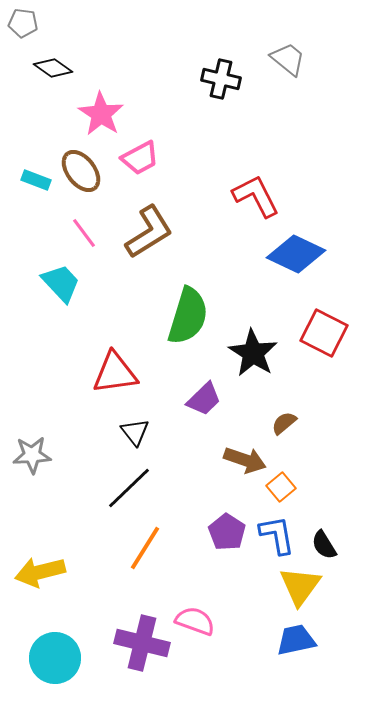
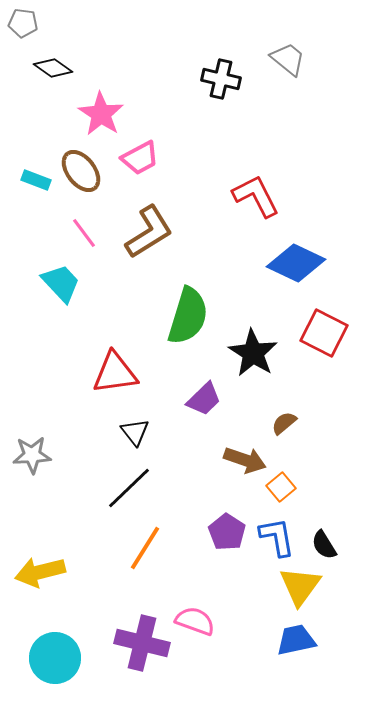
blue diamond: moved 9 px down
blue L-shape: moved 2 px down
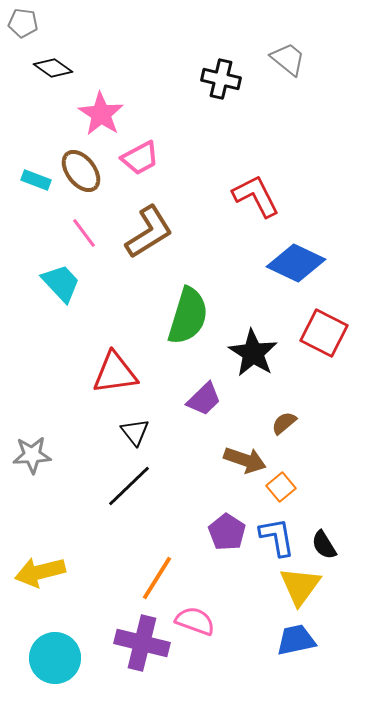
black line: moved 2 px up
orange line: moved 12 px right, 30 px down
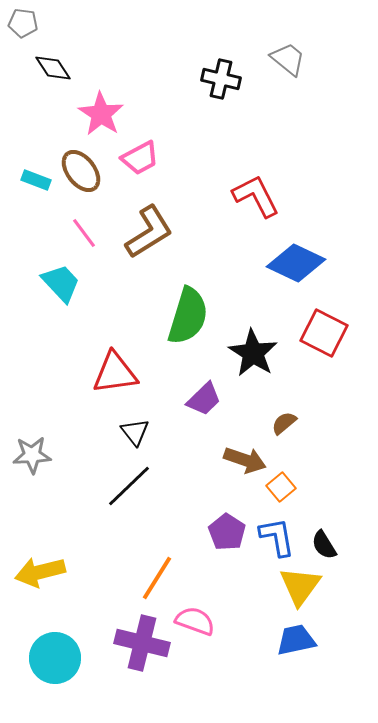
black diamond: rotated 21 degrees clockwise
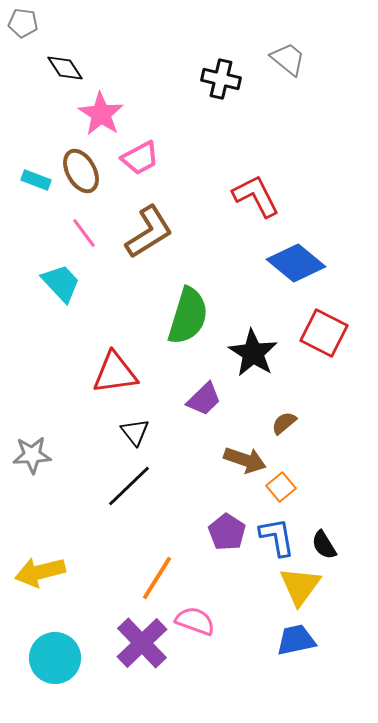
black diamond: moved 12 px right
brown ellipse: rotated 9 degrees clockwise
blue diamond: rotated 14 degrees clockwise
purple cross: rotated 32 degrees clockwise
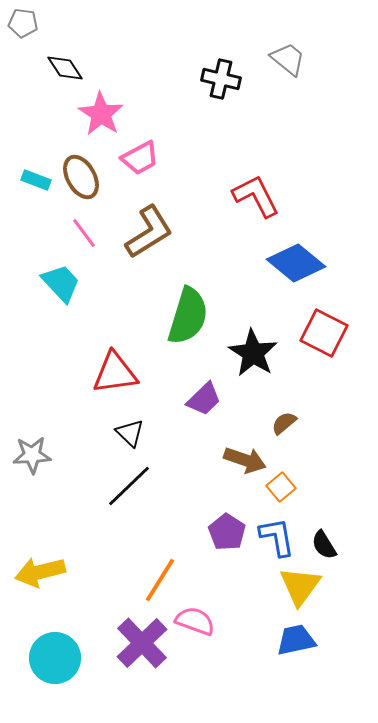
brown ellipse: moved 6 px down
black triangle: moved 5 px left, 1 px down; rotated 8 degrees counterclockwise
orange line: moved 3 px right, 2 px down
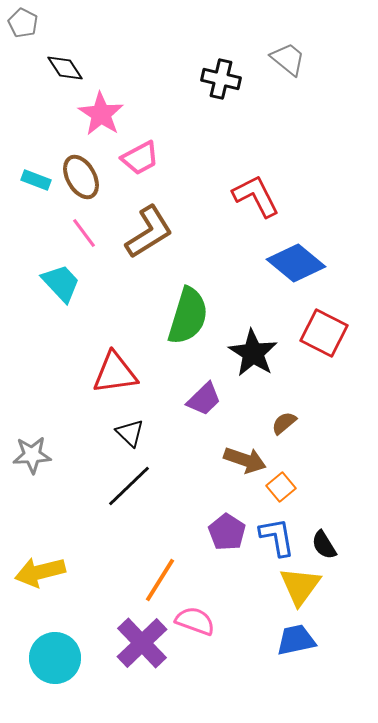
gray pentagon: rotated 20 degrees clockwise
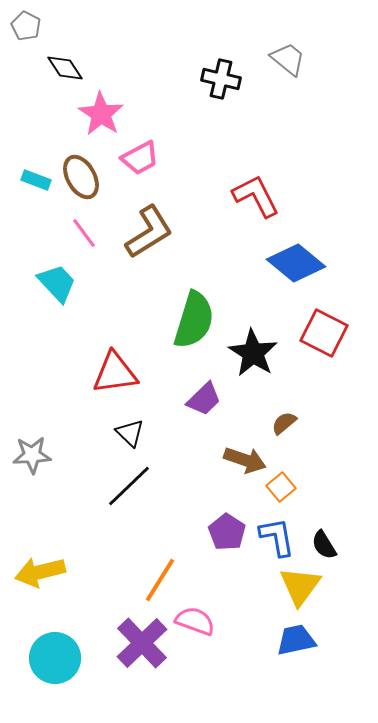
gray pentagon: moved 3 px right, 3 px down
cyan trapezoid: moved 4 px left
green semicircle: moved 6 px right, 4 px down
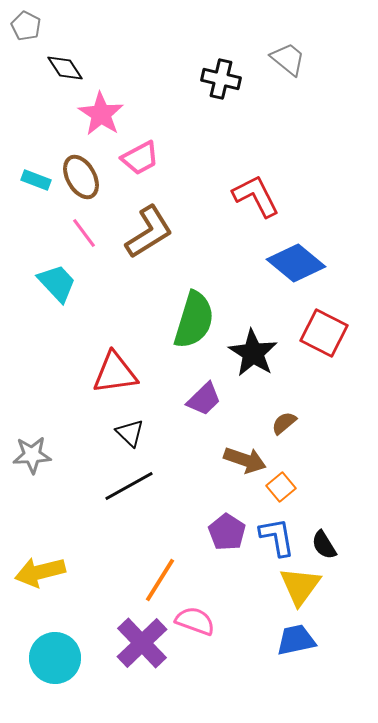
black line: rotated 15 degrees clockwise
